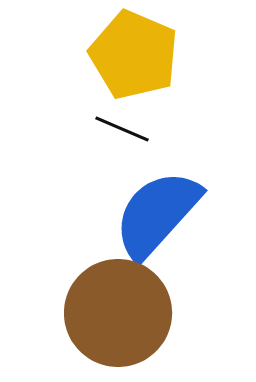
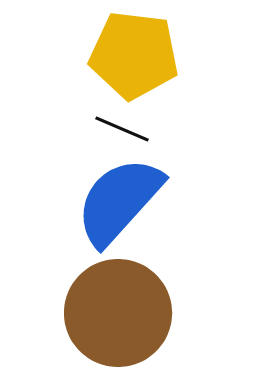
yellow pentagon: rotated 16 degrees counterclockwise
blue semicircle: moved 38 px left, 13 px up
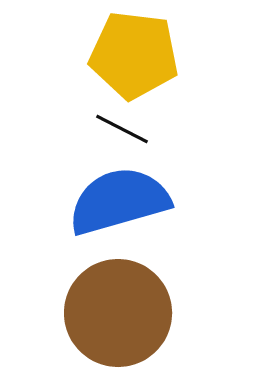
black line: rotated 4 degrees clockwise
blue semicircle: rotated 32 degrees clockwise
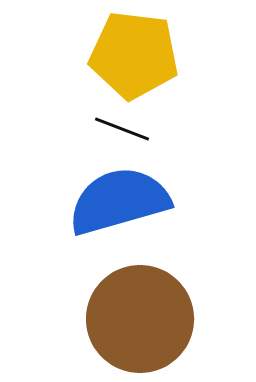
black line: rotated 6 degrees counterclockwise
brown circle: moved 22 px right, 6 px down
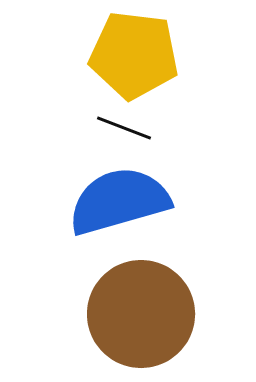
black line: moved 2 px right, 1 px up
brown circle: moved 1 px right, 5 px up
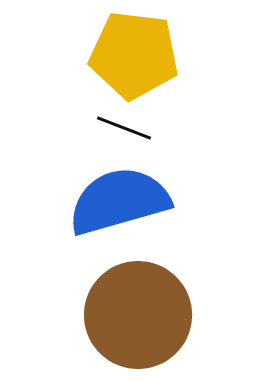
brown circle: moved 3 px left, 1 px down
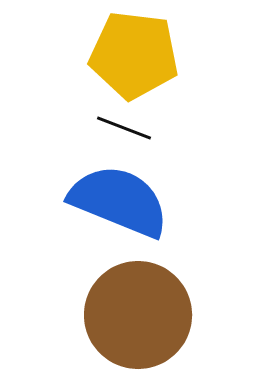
blue semicircle: rotated 38 degrees clockwise
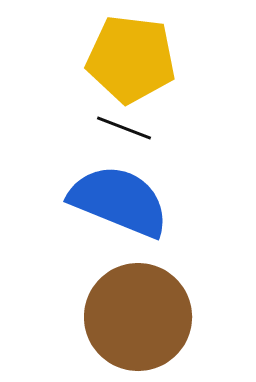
yellow pentagon: moved 3 px left, 4 px down
brown circle: moved 2 px down
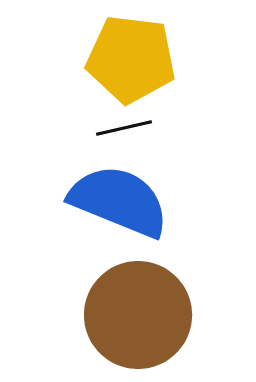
black line: rotated 34 degrees counterclockwise
brown circle: moved 2 px up
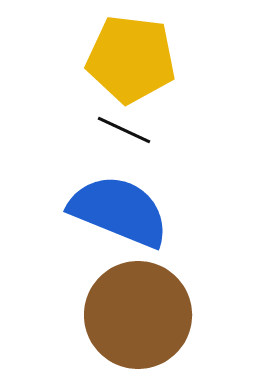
black line: moved 2 px down; rotated 38 degrees clockwise
blue semicircle: moved 10 px down
